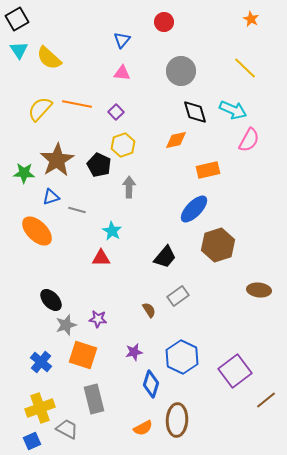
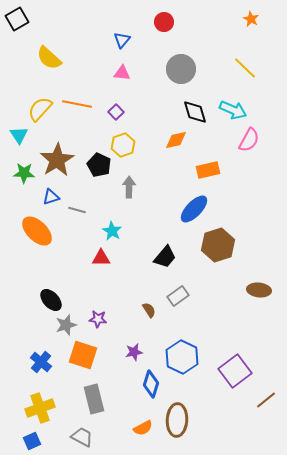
cyan triangle at (19, 50): moved 85 px down
gray circle at (181, 71): moved 2 px up
gray trapezoid at (67, 429): moved 15 px right, 8 px down
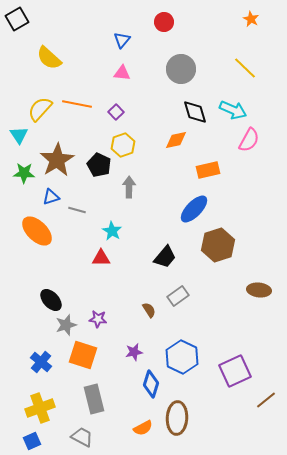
purple square at (235, 371): rotated 12 degrees clockwise
brown ellipse at (177, 420): moved 2 px up
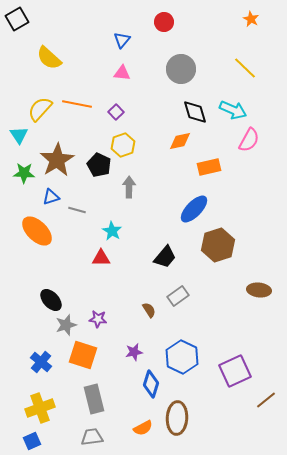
orange diamond at (176, 140): moved 4 px right, 1 px down
orange rectangle at (208, 170): moved 1 px right, 3 px up
gray trapezoid at (82, 437): moved 10 px right; rotated 35 degrees counterclockwise
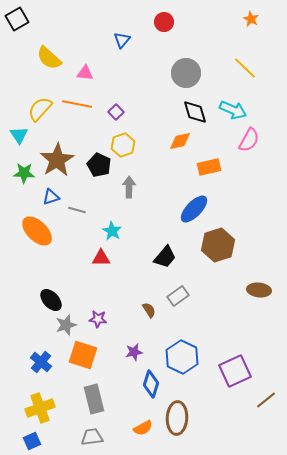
gray circle at (181, 69): moved 5 px right, 4 px down
pink triangle at (122, 73): moved 37 px left
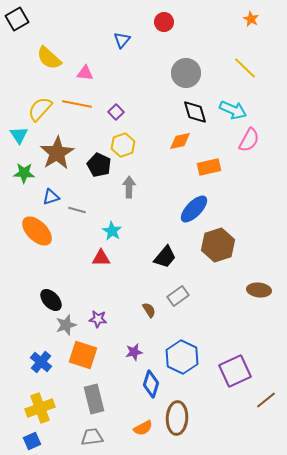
brown star at (57, 160): moved 7 px up
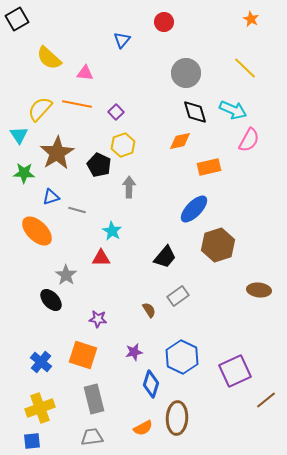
gray star at (66, 325): moved 50 px up; rotated 20 degrees counterclockwise
blue square at (32, 441): rotated 18 degrees clockwise
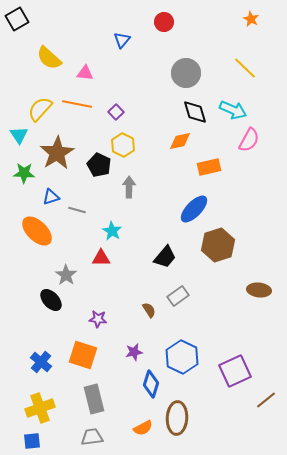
yellow hexagon at (123, 145): rotated 15 degrees counterclockwise
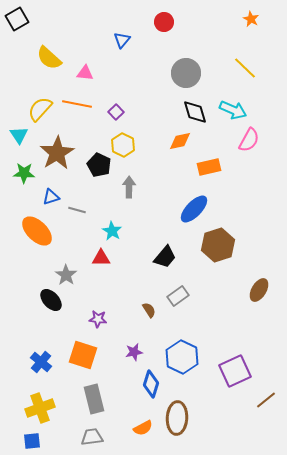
brown ellipse at (259, 290): rotated 65 degrees counterclockwise
